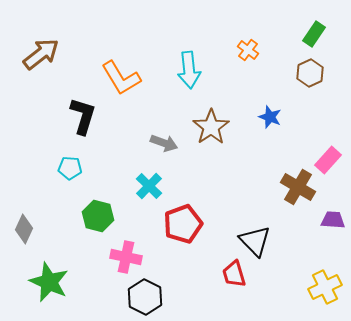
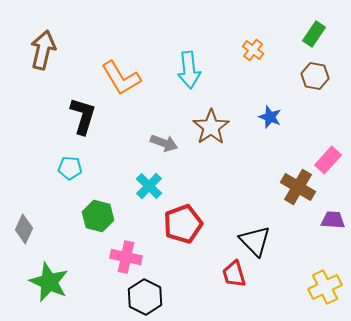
orange cross: moved 5 px right
brown arrow: moved 2 px right, 4 px up; rotated 39 degrees counterclockwise
brown hexagon: moved 5 px right, 3 px down; rotated 24 degrees counterclockwise
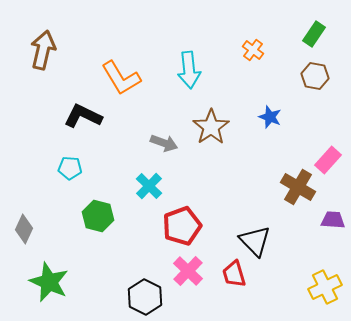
black L-shape: rotated 81 degrees counterclockwise
red pentagon: moved 1 px left, 2 px down
pink cross: moved 62 px right, 14 px down; rotated 32 degrees clockwise
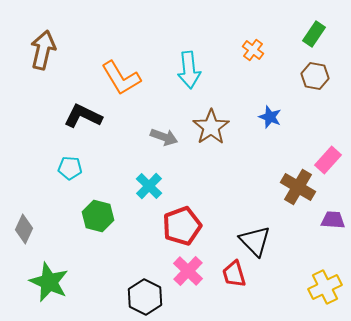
gray arrow: moved 6 px up
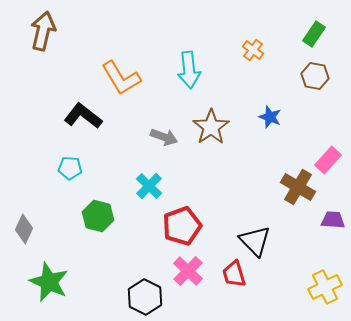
brown arrow: moved 19 px up
black L-shape: rotated 12 degrees clockwise
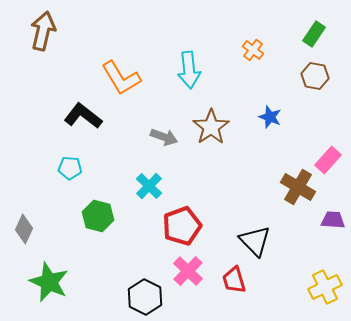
red trapezoid: moved 6 px down
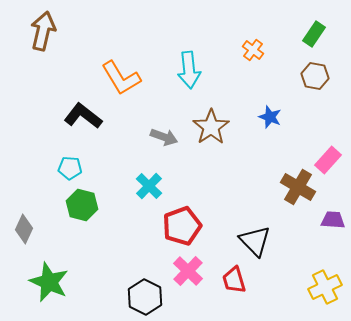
green hexagon: moved 16 px left, 11 px up
